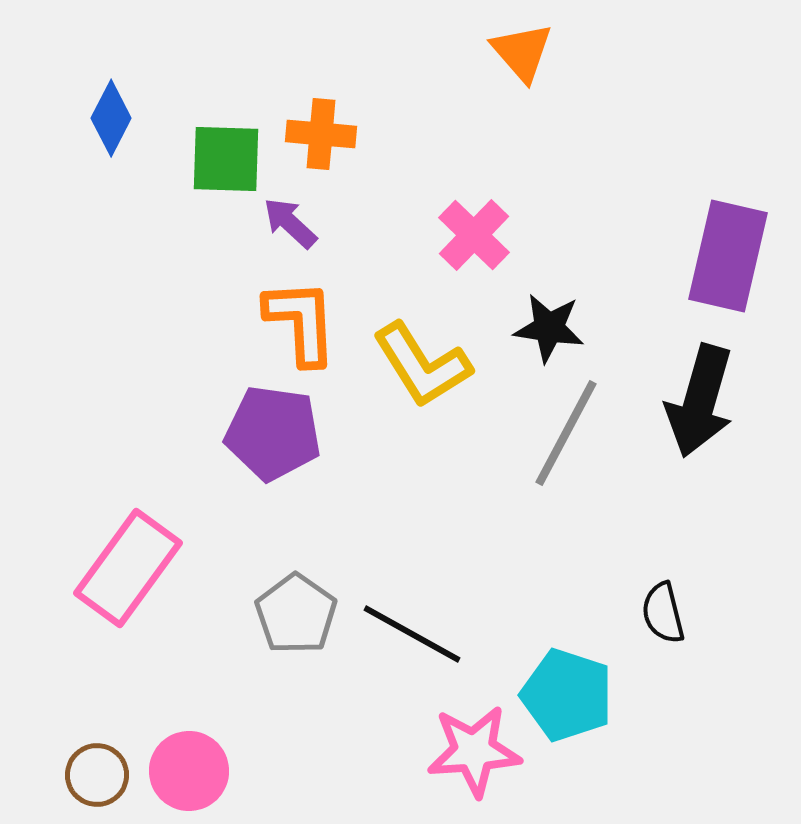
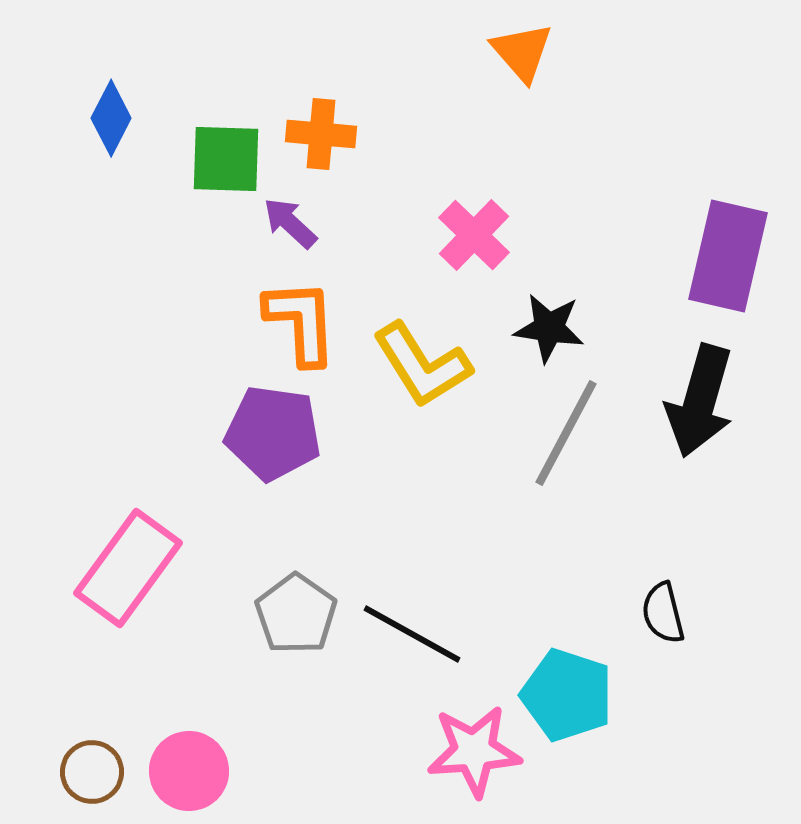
brown circle: moved 5 px left, 3 px up
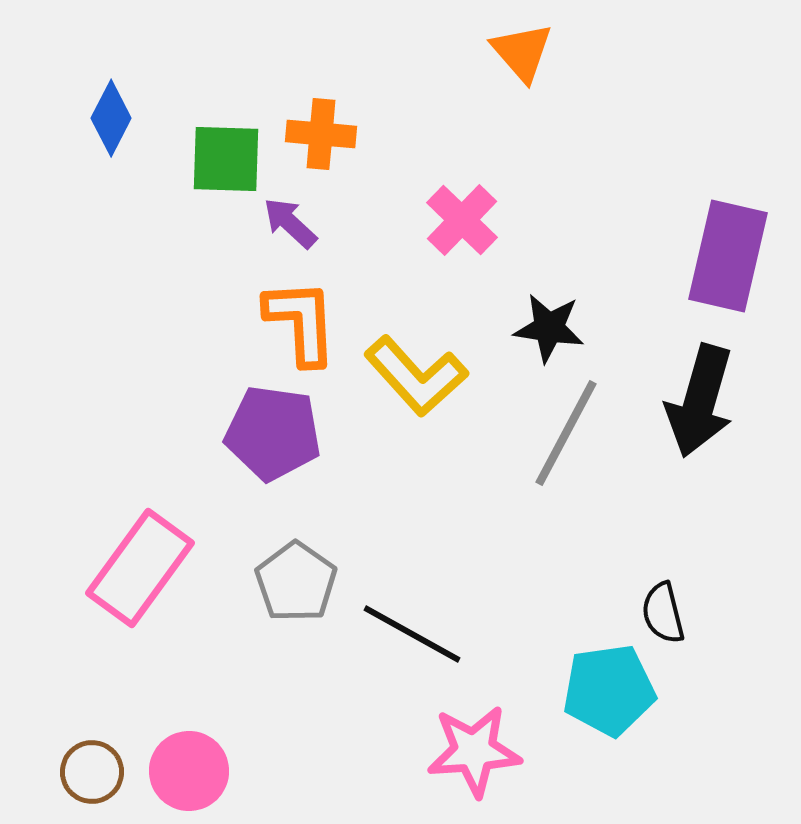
pink cross: moved 12 px left, 15 px up
yellow L-shape: moved 6 px left, 11 px down; rotated 10 degrees counterclockwise
pink rectangle: moved 12 px right
gray pentagon: moved 32 px up
cyan pentagon: moved 42 px right, 5 px up; rotated 26 degrees counterclockwise
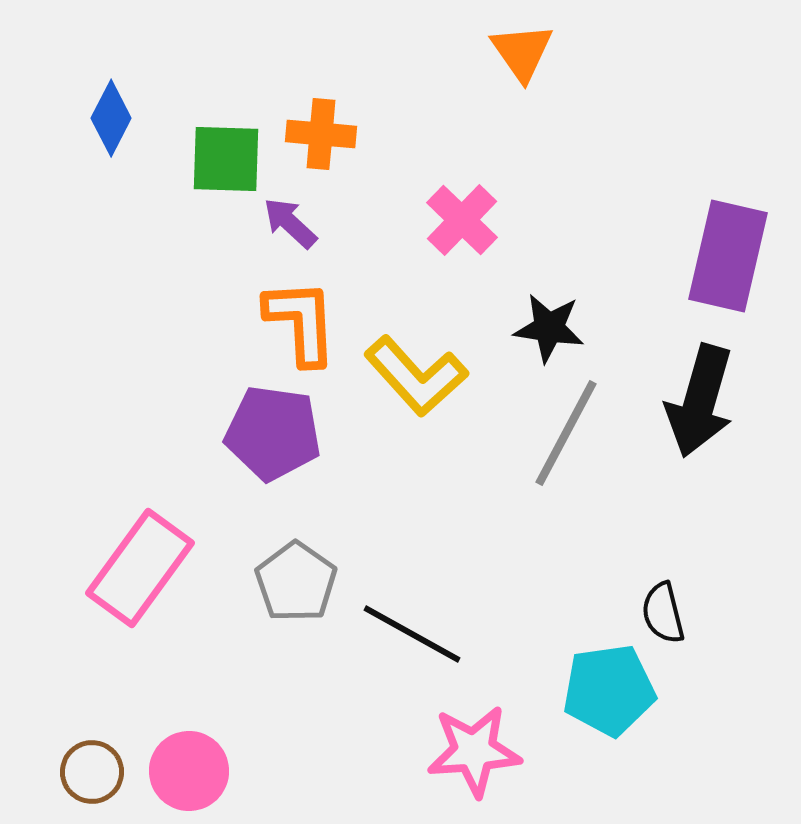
orange triangle: rotated 6 degrees clockwise
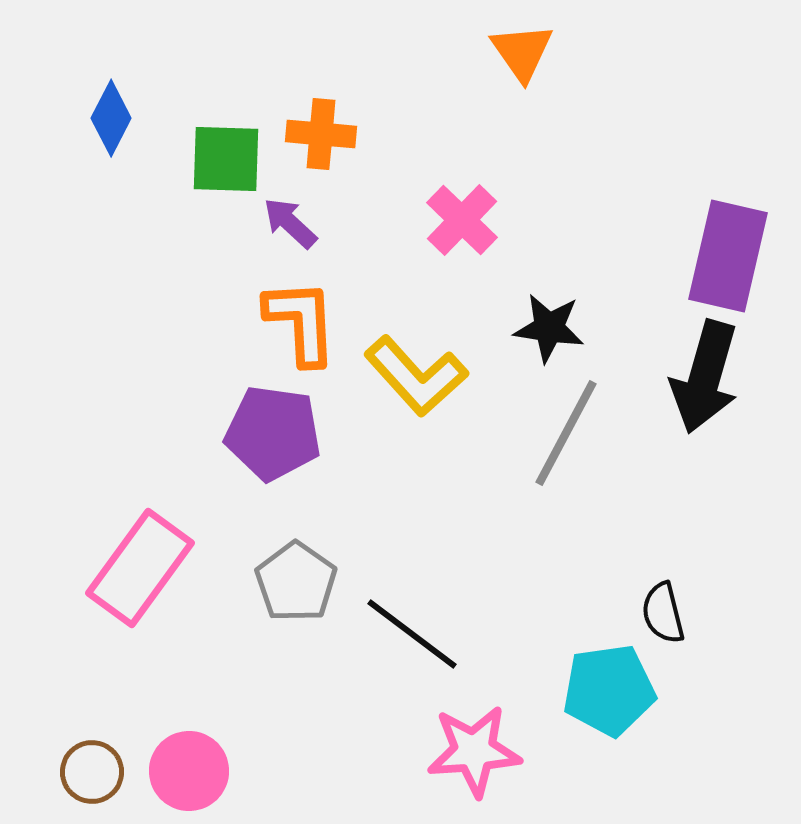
black arrow: moved 5 px right, 24 px up
black line: rotated 8 degrees clockwise
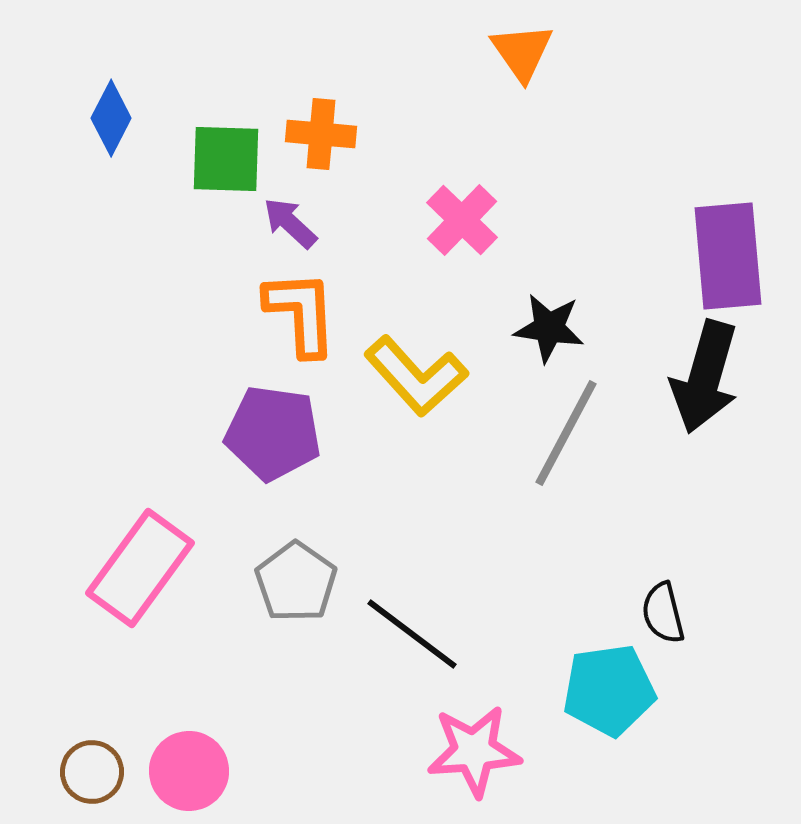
purple rectangle: rotated 18 degrees counterclockwise
orange L-shape: moved 9 px up
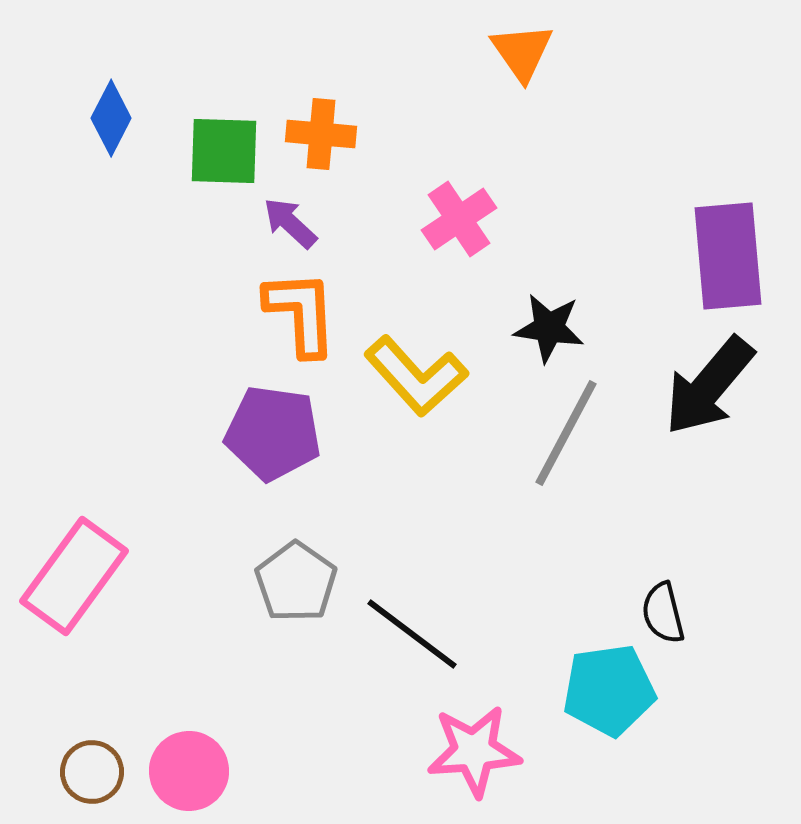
green square: moved 2 px left, 8 px up
pink cross: moved 3 px left, 1 px up; rotated 12 degrees clockwise
black arrow: moved 4 px right, 9 px down; rotated 24 degrees clockwise
pink rectangle: moved 66 px left, 8 px down
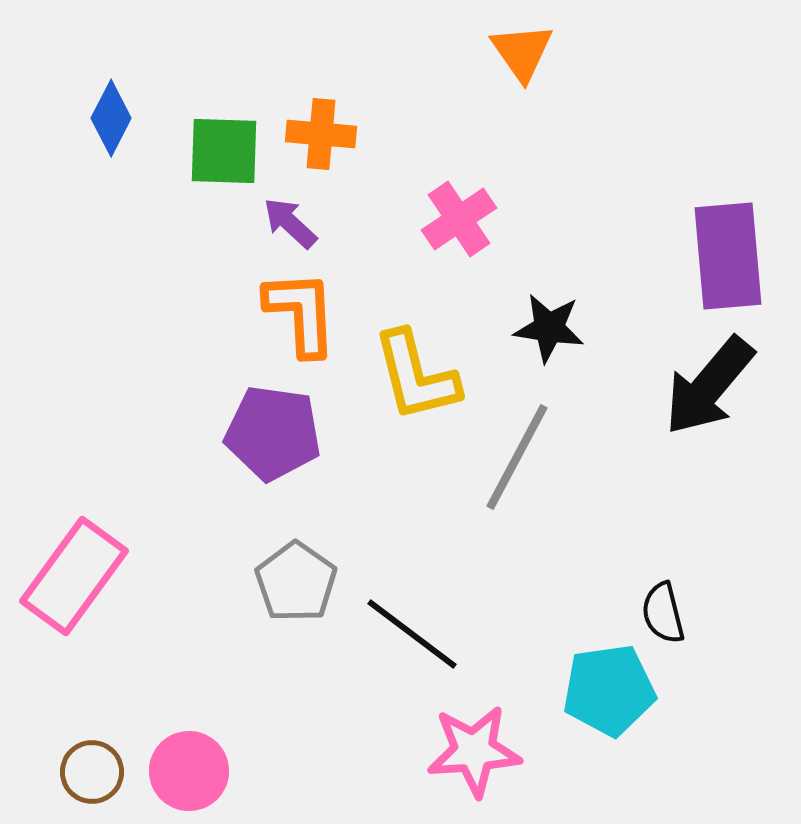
yellow L-shape: rotated 28 degrees clockwise
gray line: moved 49 px left, 24 px down
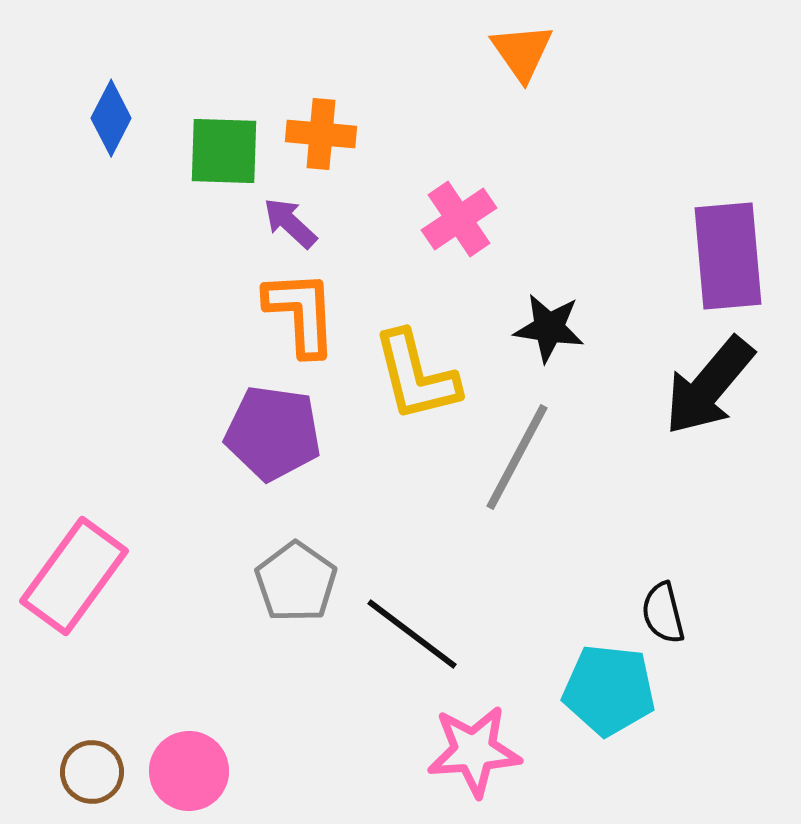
cyan pentagon: rotated 14 degrees clockwise
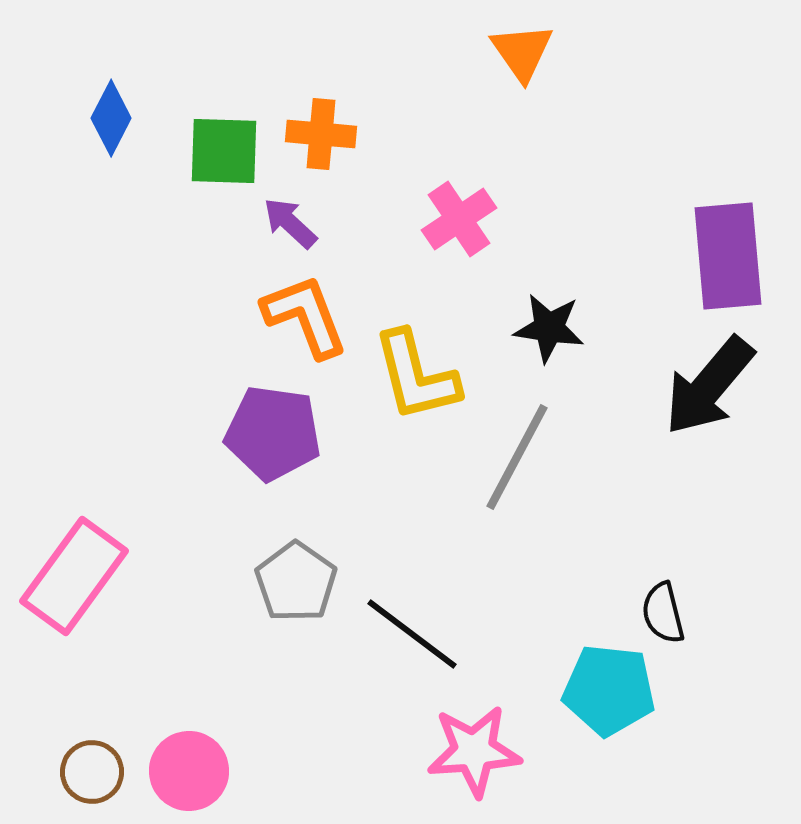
orange L-shape: moved 4 px right, 3 px down; rotated 18 degrees counterclockwise
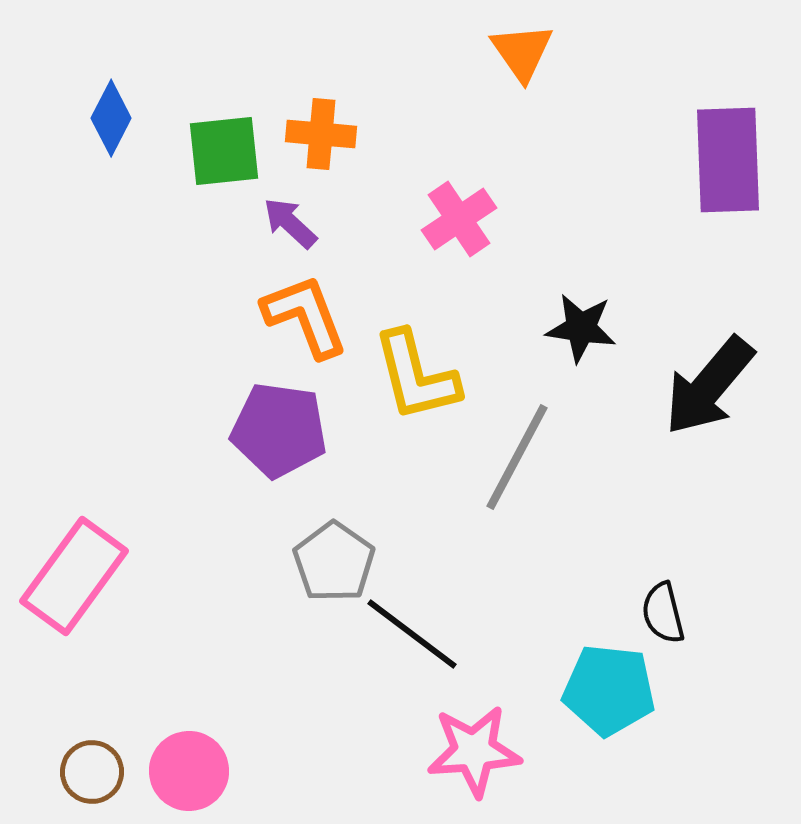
green square: rotated 8 degrees counterclockwise
purple rectangle: moved 96 px up; rotated 3 degrees clockwise
black star: moved 32 px right
purple pentagon: moved 6 px right, 3 px up
gray pentagon: moved 38 px right, 20 px up
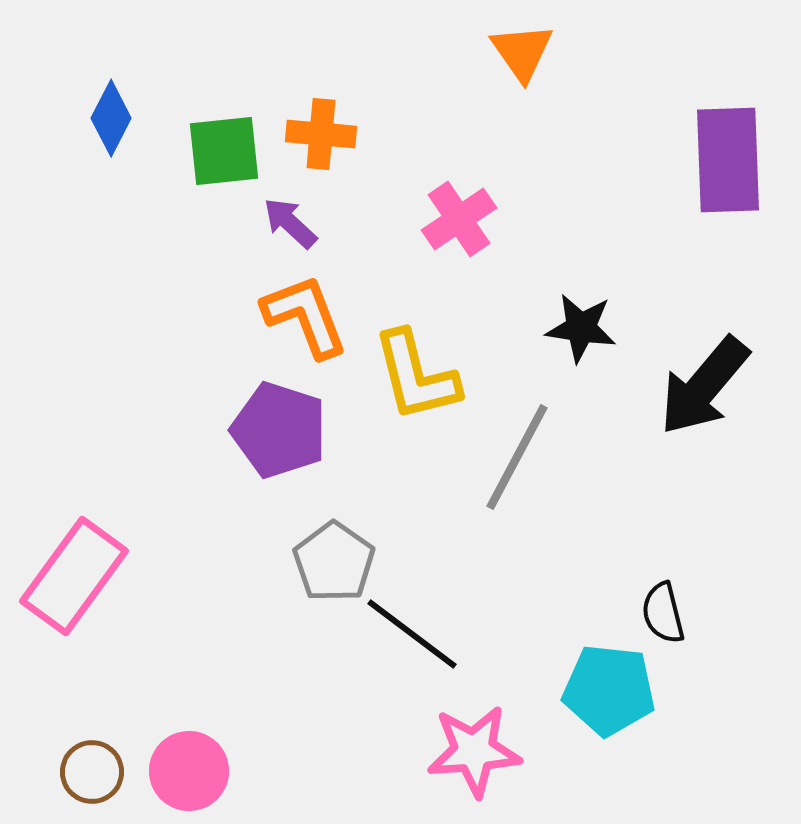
black arrow: moved 5 px left
purple pentagon: rotated 10 degrees clockwise
